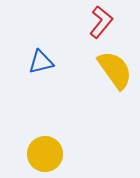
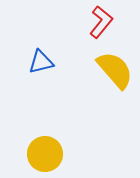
yellow semicircle: rotated 6 degrees counterclockwise
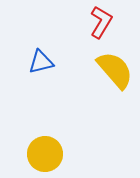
red L-shape: rotated 8 degrees counterclockwise
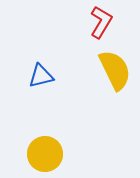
blue triangle: moved 14 px down
yellow semicircle: rotated 15 degrees clockwise
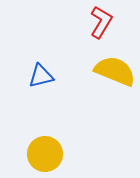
yellow semicircle: moved 1 px down; rotated 42 degrees counterclockwise
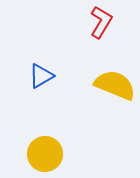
yellow semicircle: moved 14 px down
blue triangle: rotated 16 degrees counterclockwise
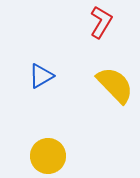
yellow semicircle: rotated 24 degrees clockwise
yellow circle: moved 3 px right, 2 px down
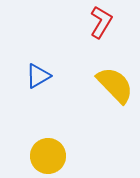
blue triangle: moved 3 px left
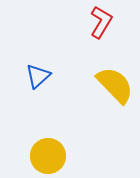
blue triangle: rotated 12 degrees counterclockwise
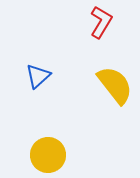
yellow semicircle: rotated 6 degrees clockwise
yellow circle: moved 1 px up
